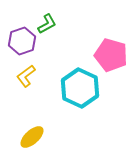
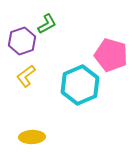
cyan hexagon: moved 3 px up; rotated 12 degrees clockwise
yellow ellipse: rotated 40 degrees clockwise
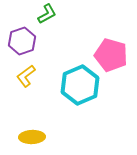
green L-shape: moved 10 px up
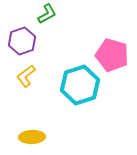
pink pentagon: moved 1 px right
cyan hexagon: rotated 6 degrees clockwise
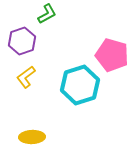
yellow L-shape: moved 1 px down
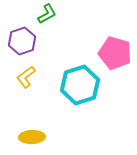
pink pentagon: moved 3 px right, 2 px up
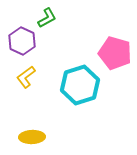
green L-shape: moved 4 px down
purple hexagon: rotated 16 degrees counterclockwise
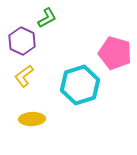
yellow L-shape: moved 2 px left, 1 px up
yellow ellipse: moved 18 px up
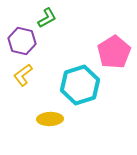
purple hexagon: rotated 12 degrees counterclockwise
pink pentagon: moved 1 px left, 1 px up; rotated 24 degrees clockwise
yellow L-shape: moved 1 px left, 1 px up
yellow ellipse: moved 18 px right
